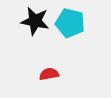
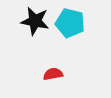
red semicircle: moved 4 px right
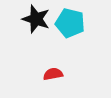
black star: moved 1 px right, 2 px up; rotated 8 degrees clockwise
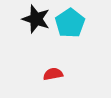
cyan pentagon: rotated 24 degrees clockwise
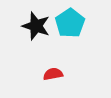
black star: moved 7 px down
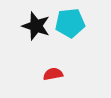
cyan pentagon: rotated 28 degrees clockwise
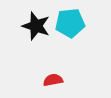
red semicircle: moved 6 px down
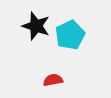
cyan pentagon: moved 12 px down; rotated 20 degrees counterclockwise
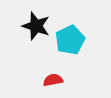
cyan pentagon: moved 5 px down
